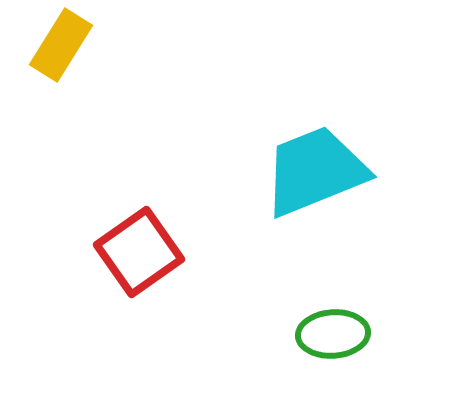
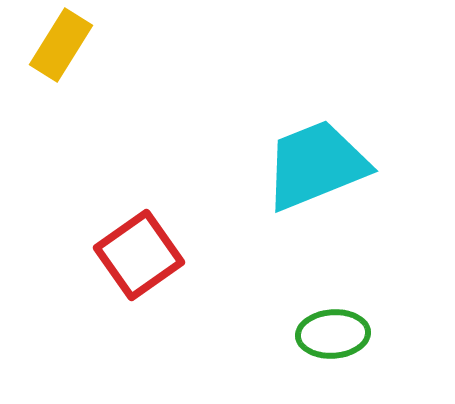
cyan trapezoid: moved 1 px right, 6 px up
red square: moved 3 px down
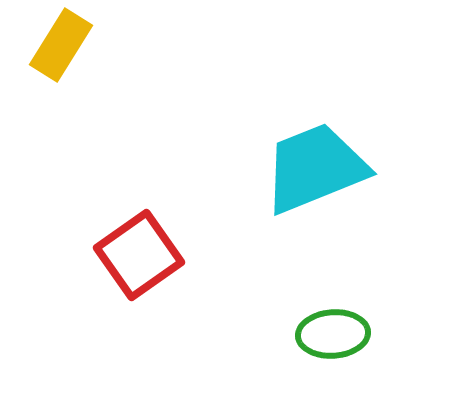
cyan trapezoid: moved 1 px left, 3 px down
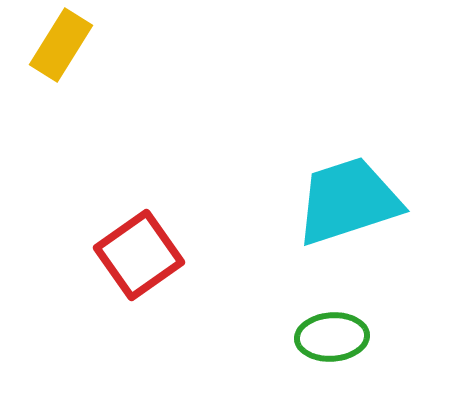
cyan trapezoid: moved 33 px right, 33 px down; rotated 4 degrees clockwise
green ellipse: moved 1 px left, 3 px down
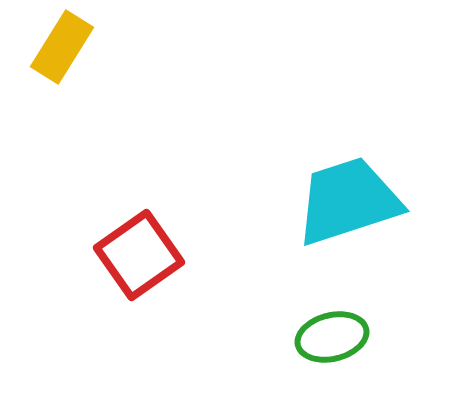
yellow rectangle: moved 1 px right, 2 px down
green ellipse: rotated 10 degrees counterclockwise
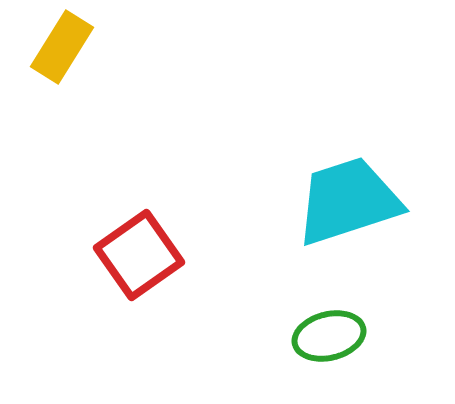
green ellipse: moved 3 px left, 1 px up
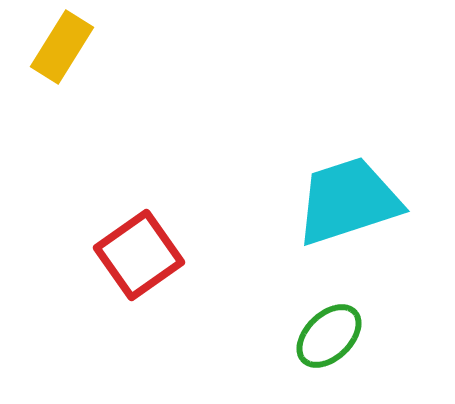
green ellipse: rotated 30 degrees counterclockwise
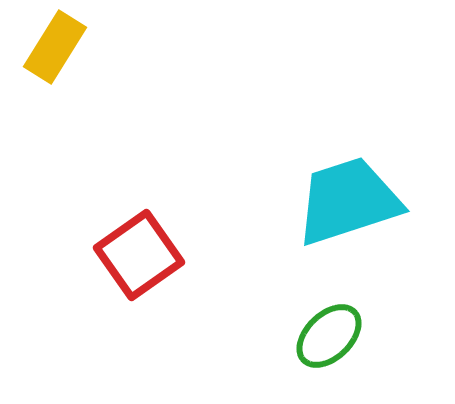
yellow rectangle: moved 7 px left
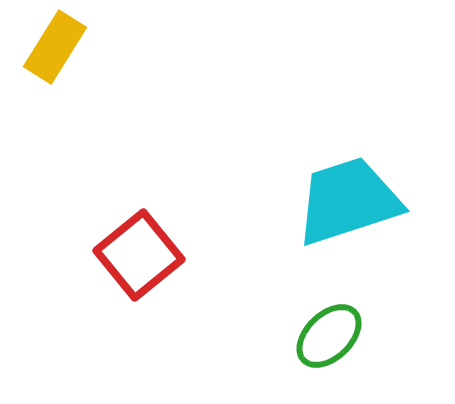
red square: rotated 4 degrees counterclockwise
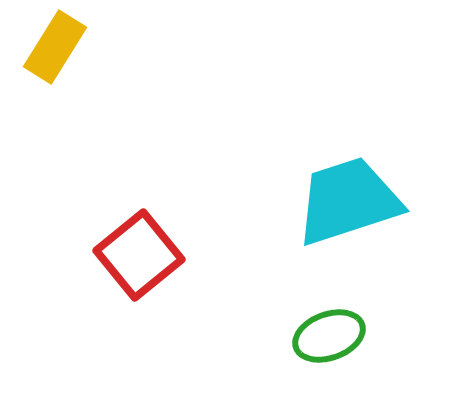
green ellipse: rotated 24 degrees clockwise
